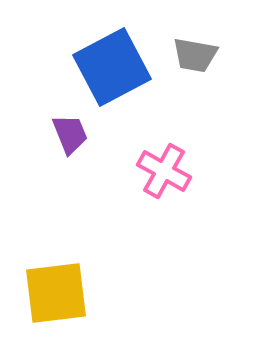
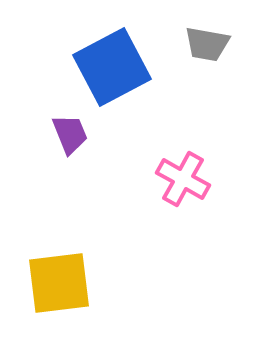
gray trapezoid: moved 12 px right, 11 px up
pink cross: moved 19 px right, 8 px down
yellow square: moved 3 px right, 10 px up
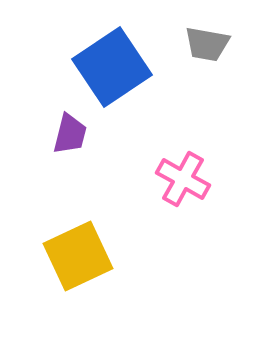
blue square: rotated 6 degrees counterclockwise
purple trapezoid: rotated 36 degrees clockwise
yellow square: moved 19 px right, 27 px up; rotated 18 degrees counterclockwise
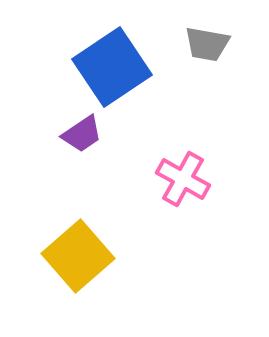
purple trapezoid: moved 12 px right; rotated 42 degrees clockwise
yellow square: rotated 16 degrees counterclockwise
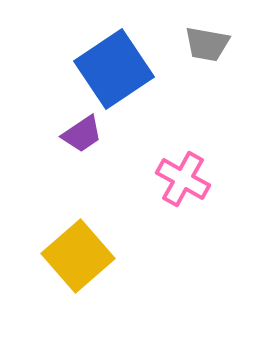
blue square: moved 2 px right, 2 px down
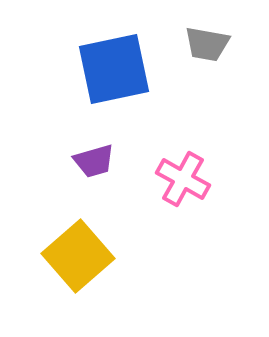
blue square: rotated 22 degrees clockwise
purple trapezoid: moved 12 px right, 27 px down; rotated 18 degrees clockwise
